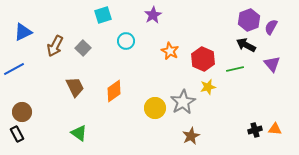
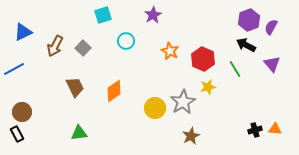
green line: rotated 72 degrees clockwise
green triangle: rotated 42 degrees counterclockwise
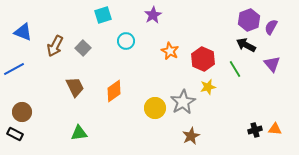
blue triangle: rotated 48 degrees clockwise
black rectangle: moved 2 px left; rotated 35 degrees counterclockwise
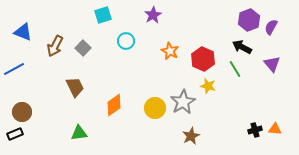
black arrow: moved 4 px left, 2 px down
yellow star: moved 1 px up; rotated 28 degrees clockwise
orange diamond: moved 14 px down
black rectangle: rotated 49 degrees counterclockwise
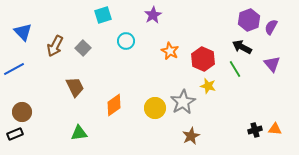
blue triangle: rotated 24 degrees clockwise
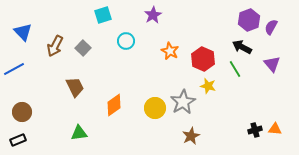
black rectangle: moved 3 px right, 6 px down
